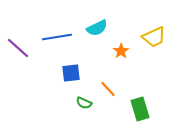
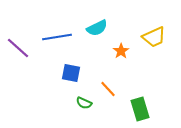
blue square: rotated 18 degrees clockwise
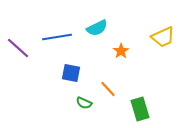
yellow trapezoid: moved 9 px right
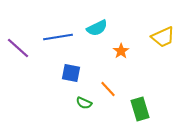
blue line: moved 1 px right
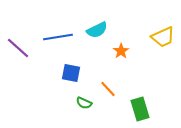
cyan semicircle: moved 2 px down
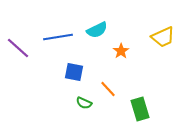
blue square: moved 3 px right, 1 px up
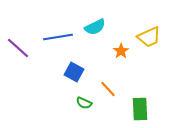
cyan semicircle: moved 2 px left, 3 px up
yellow trapezoid: moved 14 px left
blue square: rotated 18 degrees clockwise
green rectangle: rotated 15 degrees clockwise
